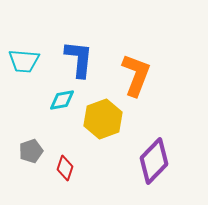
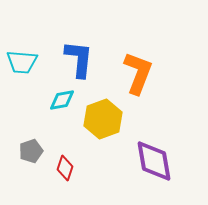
cyan trapezoid: moved 2 px left, 1 px down
orange L-shape: moved 2 px right, 2 px up
purple diamond: rotated 54 degrees counterclockwise
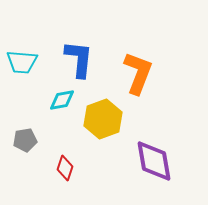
gray pentagon: moved 6 px left, 11 px up; rotated 10 degrees clockwise
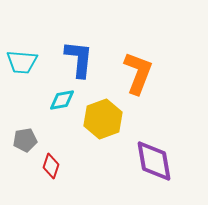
red diamond: moved 14 px left, 2 px up
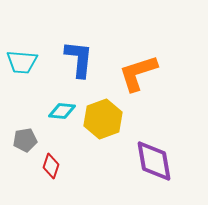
orange L-shape: rotated 129 degrees counterclockwise
cyan diamond: moved 11 px down; rotated 16 degrees clockwise
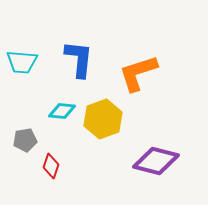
purple diamond: moved 2 px right; rotated 66 degrees counterclockwise
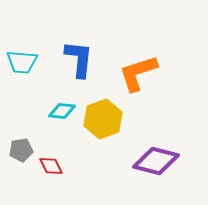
gray pentagon: moved 4 px left, 10 px down
red diamond: rotated 45 degrees counterclockwise
